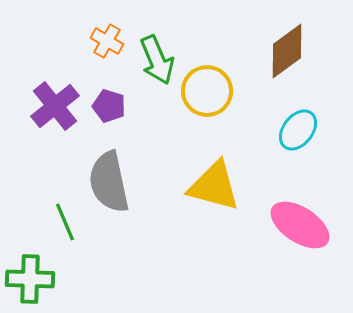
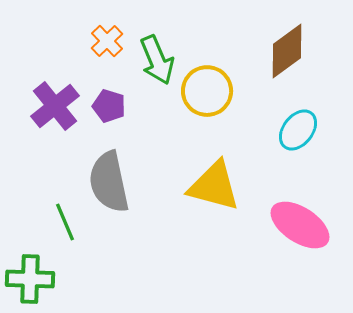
orange cross: rotated 16 degrees clockwise
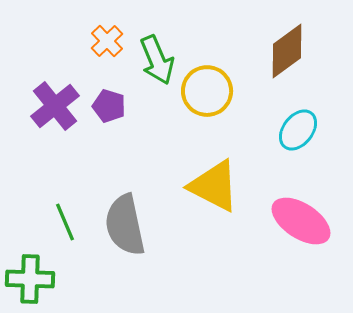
gray semicircle: moved 16 px right, 43 px down
yellow triangle: rotated 12 degrees clockwise
pink ellipse: moved 1 px right, 4 px up
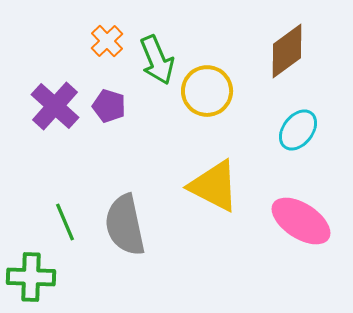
purple cross: rotated 9 degrees counterclockwise
green cross: moved 1 px right, 2 px up
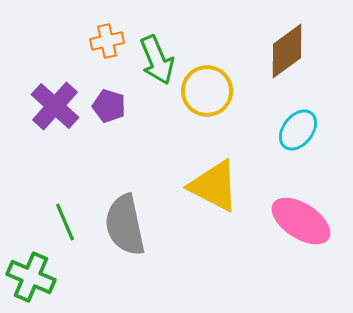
orange cross: rotated 32 degrees clockwise
green cross: rotated 21 degrees clockwise
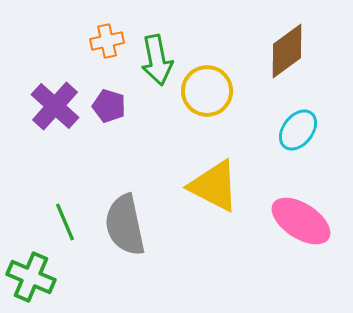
green arrow: rotated 12 degrees clockwise
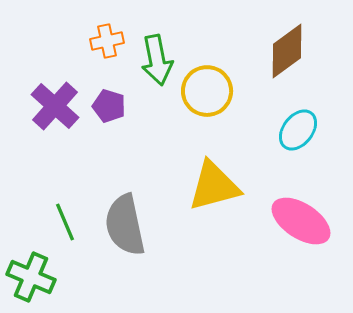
yellow triangle: rotated 42 degrees counterclockwise
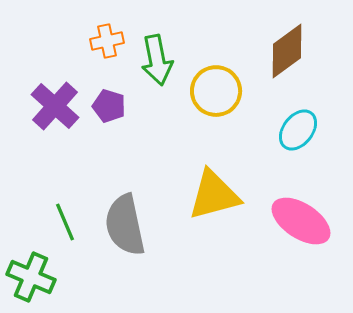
yellow circle: moved 9 px right
yellow triangle: moved 9 px down
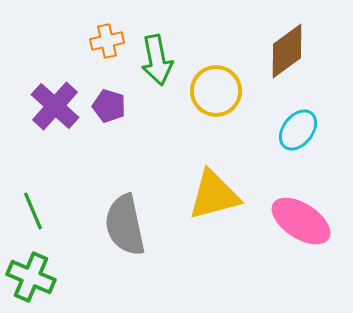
green line: moved 32 px left, 11 px up
